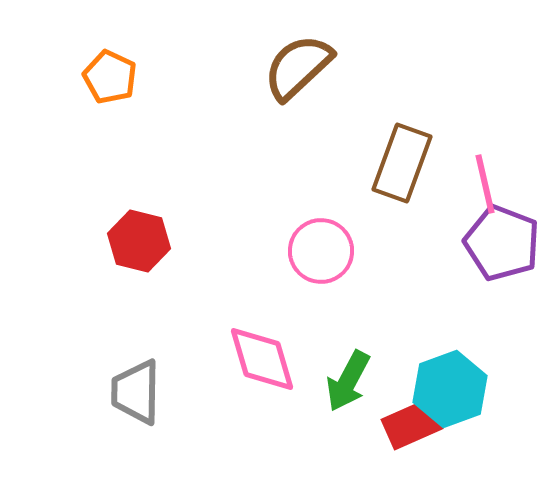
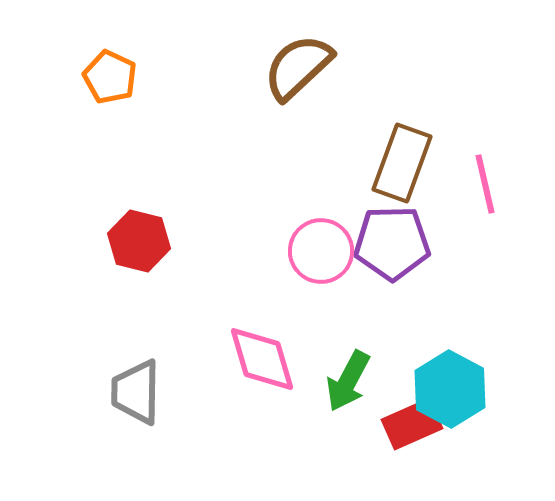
purple pentagon: moved 110 px left; rotated 22 degrees counterclockwise
cyan hexagon: rotated 12 degrees counterclockwise
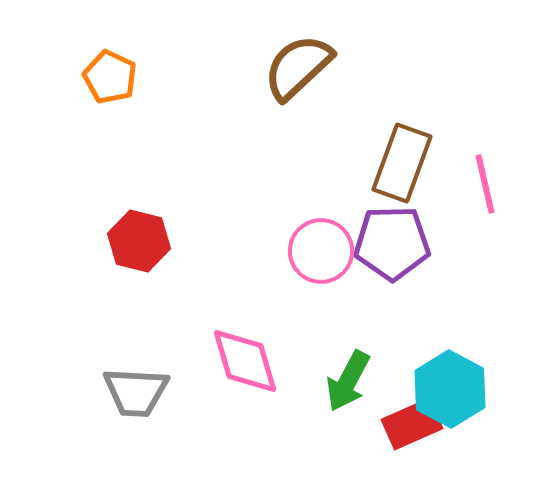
pink diamond: moved 17 px left, 2 px down
gray trapezoid: rotated 88 degrees counterclockwise
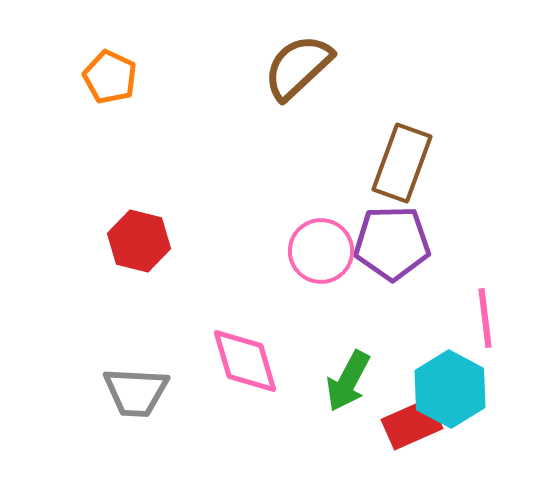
pink line: moved 134 px down; rotated 6 degrees clockwise
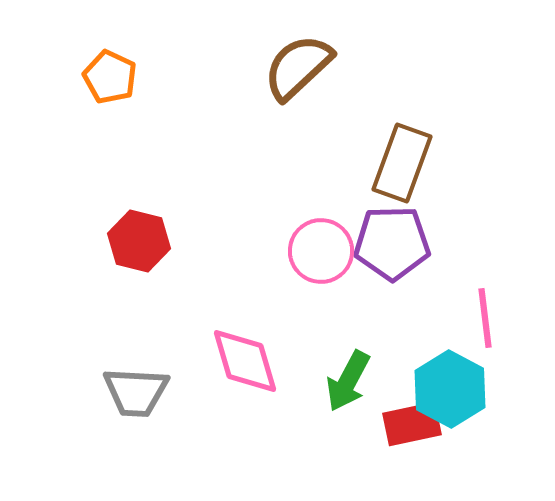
red rectangle: rotated 12 degrees clockwise
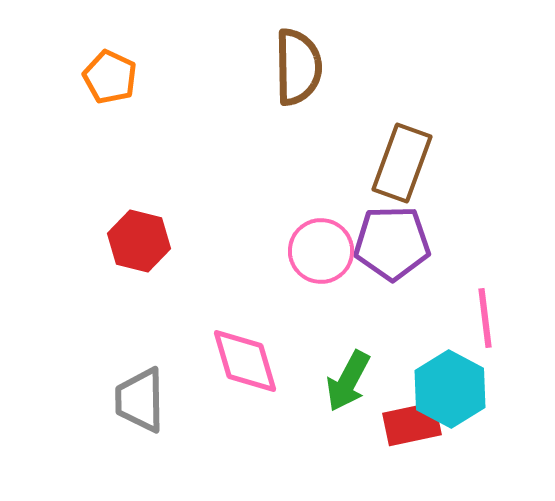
brown semicircle: rotated 132 degrees clockwise
gray trapezoid: moved 4 px right, 8 px down; rotated 86 degrees clockwise
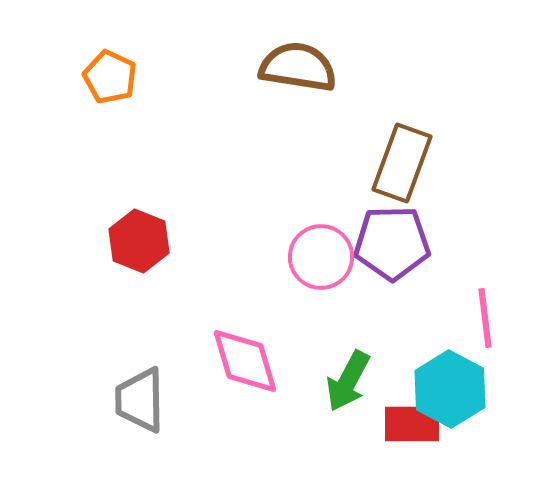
brown semicircle: rotated 80 degrees counterclockwise
red hexagon: rotated 8 degrees clockwise
pink circle: moved 6 px down
red rectangle: rotated 12 degrees clockwise
